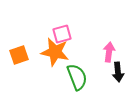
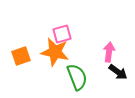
orange square: moved 2 px right, 1 px down
black arrow: rotated 48 degrees counterclockwise
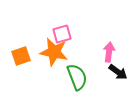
orange star: moved 1 px left
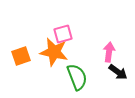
pink square: moved 1 px right
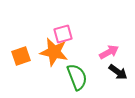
pink arrow: rotated 54 degrees clockwise
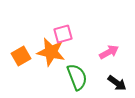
orange star: moved 3 px left
orange square: rotated 12 degrees counterclockwise
black arrow: moved 1 px left, 11 px down
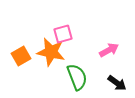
pink arrow: moved 2 px up
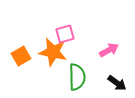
pink square: moved 2 px right
orange star: moved 2 px right
green semicircle: rotated 20 degrees clockwise
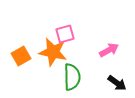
green semicircle: moved 5 px left
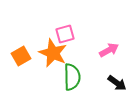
orange star: moved 1 px down; rotated 12 degrees clockwise
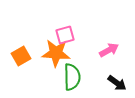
pink square: moved 1 px down
orange star: moved 3 px right; rotated 20 degrees counterclockwise
